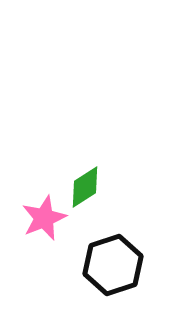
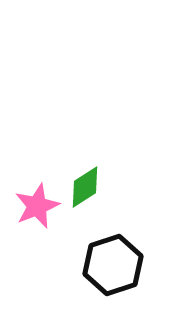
pink star: moved 7 px left, 12 px up
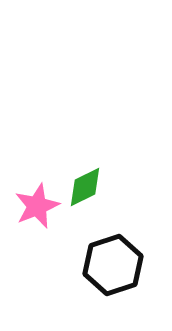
green diamond: rotated 6 degrees clockwise
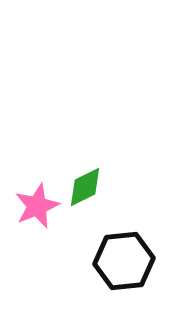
black hexagon: moved 11 px right, 4 px up; rotated 12 degrees clockwise
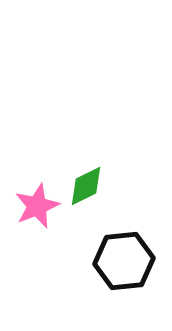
green diamond: moved 1 px right, 1 px up
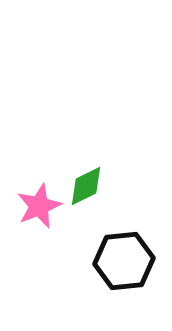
pink star: moved 2 px right
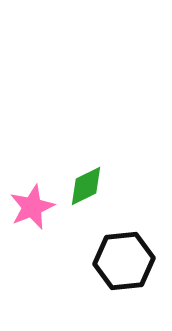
pink star: moved 7 px left, 1 px down
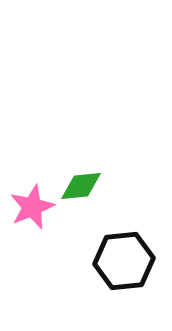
green diamond: moved 5 px left; rotated 21 degrees clockwise
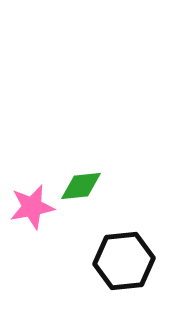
pink star: rotated 12 degrees clockwise
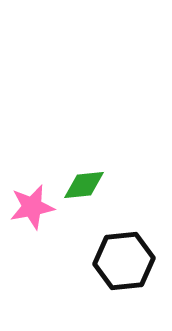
green diamond: moved 3 px right, 1 px up
